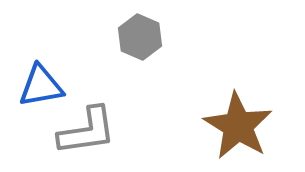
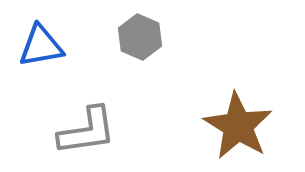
blue triangle: moved 40 px up
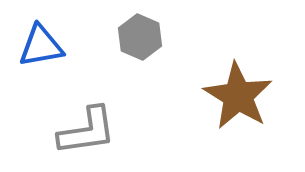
brown star: moved 30 px up
